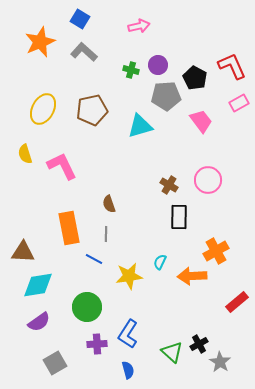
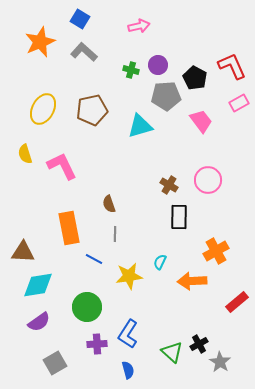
gray line: moved 9 px right
orange arrow: moved 5 px down
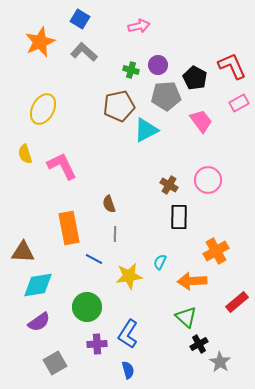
brown pentagon: moved 27 px right, 4 px up
cyan triangle: moved 6 px right, 4 px down; rotated 12 degrees counterclockwise
green triangle: moved 14 px right, 35 px up
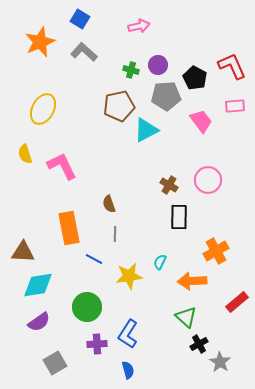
pink rectangle: moved 4 px left, 3 px down; rotated 24 degrees clockwise
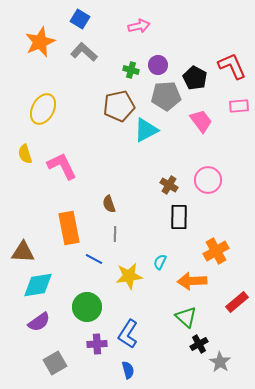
pink rectangle: moved 4 px right
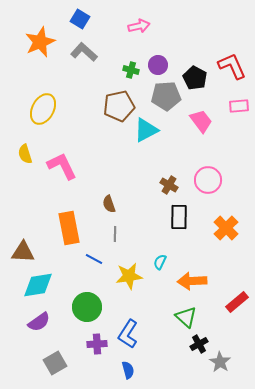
orange cross: moved 10 px right, 23 px up; rotated 15 degrees counterclockwise
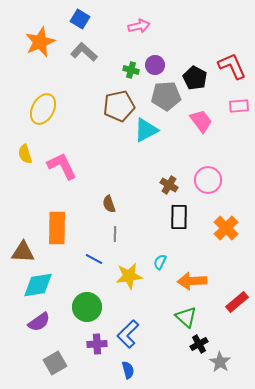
purple circle: moved 3 px left
orange rectangle: moved 12 px left; rotated 12 degrees clockwise
blue L-shape: rotated 12 degrees clockwise
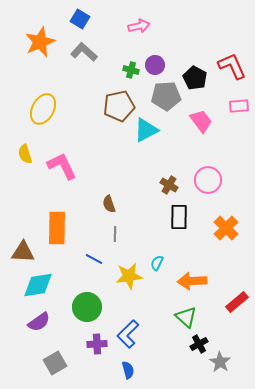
cyan semicircle: moved 3 px left, 1 px down
